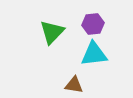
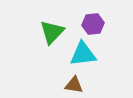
cyan triangle: moved 11 px left
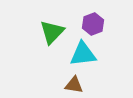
purple hexagon: rotated 15 degrees counterclockwise
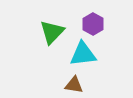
purple hexagon: rotated 10 degrees counterclockwise
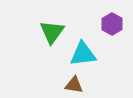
purple hexagon: moved 19 px right
green triangle: rotated 8 degrees counterclockwise
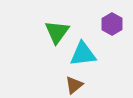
green triangle: moved 5 px right
brown triangle: rotated 48 degrees counterclockwise
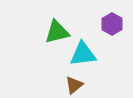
green triangle: rotated 40 degrees clockwise
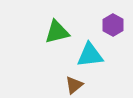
purple hexagon: moved 1 px right, 1 px down
cyan triangle: moved 7 px right, 1 px down
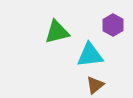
brown triangle: moved 21 px right
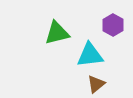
green triangle: moved 1 px down
brown triangle: moved 1 px right, 1 px up
